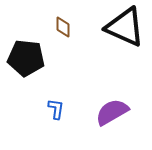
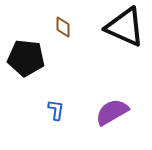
blue L-shape: moved 1 px down
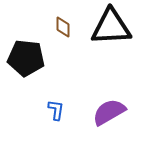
black triangle: moved 14 px left; rotated 27 degrees counterclockwise
purple semicircle: moved 3 px left
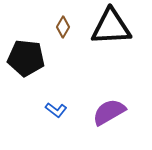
brown diamond: rotated 30 degrees clockwise
blue L-shape: rotated 120 degrees clockwise
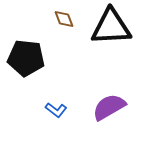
brown diamond: moved 1 px right, 8 px up; rotated 50 degrees counterclockwise
purple semicircle: moved 5 px up
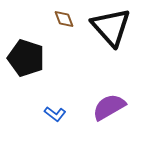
black triangle: rotated 51 degrees clockwise
black pentagon: rotated 12 degrees clockwise
blue L-shape: moved 1 px left, 4 px down
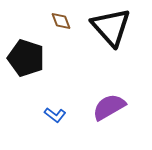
brown diamond: moved 3 px left, 2 px down
blue L-shape: moved 1 px down
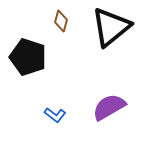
brown diamond: rotated 35 degrees clockwise
black triangle: rotated 33 degrees clockwise
black pentagon: moved 2 px right, 1 px up
